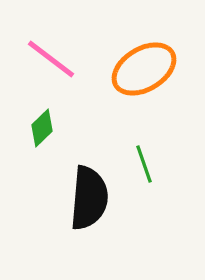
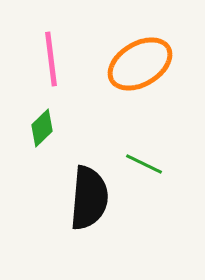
pink line: rotated 46 degrees clockwise
orange ellipse: moved 4 px left, 5 px up
green line: rotated 45 degrees counterclockwise
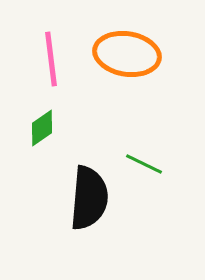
orange ellipse: moved 13 px left, 10 px up; rotated 40 degrees clockwise
green diamond: rotated 9 degrees clockwise
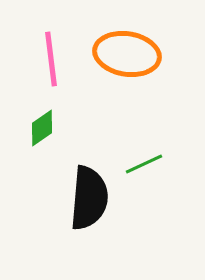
green line: rotated 51 degrees counterclockwise
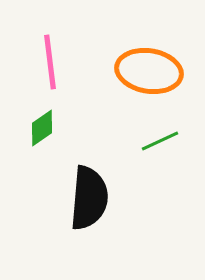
orange ellipse: moved 22 px right, 17 px down
pink line: moved 1 px left, 3 px down
green line: moved 16 px right, 23 px up
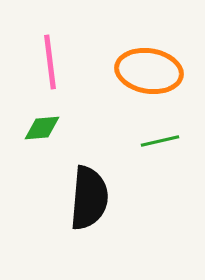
green diamond: rotated 30 degrees clockwise
green line: rotated 12 degrees clockwise
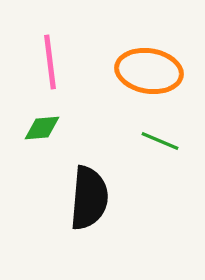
green line: rotated 36 degrees clockwise
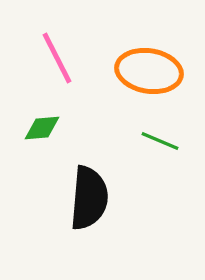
pink line: moved 7 px right, 4 px up; rotated 20 degrees counterclockwise
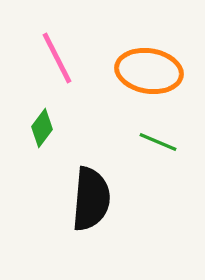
green diamond: rotated 48 degrees counterclockwise
green line: moved 2 px left, 1 px down
black semicircle: moved 2 px right, 1 px down
